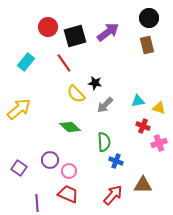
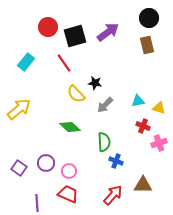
purple circle: moved 4 px left, 3 px down
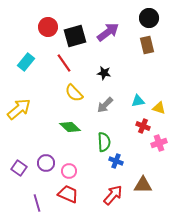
black star: moved 9 px right, 10 px up
yellow semicircle: moved 2 px left, 1 px up
purple line: rotated 12 degrees counterclockwise
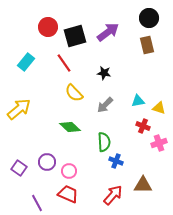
purple circle: moved 1 px right, 1 px up
purple line: rotated 12 degrees counterclockwise
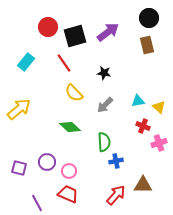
yellow triangle: moved 1 px up; rotated 24 degrees clockwise
blue cross: rotated 32 degrees counterclockwise
purple square: rotated 21 degrees counterclockwise
red arrow: moved 3 px right
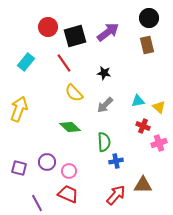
yellow arrow: rotated 30 degrees counterclockwise
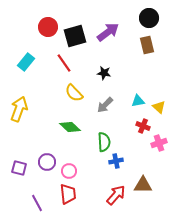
red trapezoid: rotated 60 degrees clockwise
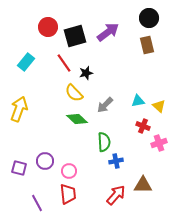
black star: moved 18 px left; rotated 24 degrees counterclockwise
yellow triangle: moved 1 px up
green diamond: moved 7 px right, 8 px up
purple circle: moved 2 px left, 1 px up
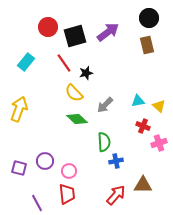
red trapezoid: moved 1 px left
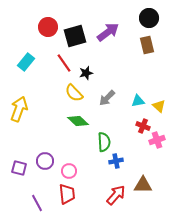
gray arrow: moved 2 px right, 7 px up
green diamond: moved 1 px right, 2 px down
pink cross: moved 2 px left, 3 px up
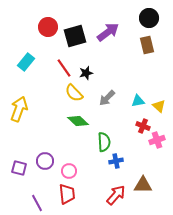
red line: moved 5 px down
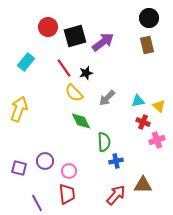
purple arrow: moved 5 px left, 10 px down
green diamond: moved 3 px right; rotated 20 degrees clockwise
red cross: moved 4 px up
